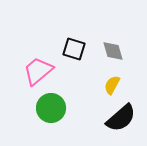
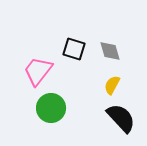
gray diamond: moved 3 px left
pink trapezoid: rotated 12 degrees counterclockwise
black semicircle: rotated 92 degrees counterclockwise
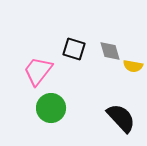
yellow semicircle: moved 21 px right, 19 px up; rotated 108 degrees counterclockwise
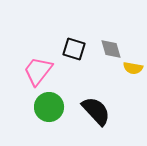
gray diamond: moved 1 px right, 2 px up
yellow semicircle: moved 2 px down
green circle: moved 2 px left, 1 px up
black semicircle: moved 25 px left, 7 px up
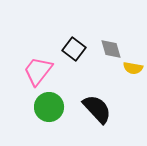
black square: rotated 20 degrees clockwise
black semicircle: moved 1 px right, 2 px up
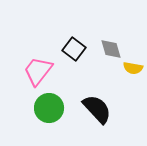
green circle: moved 1 px down
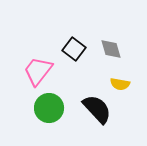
yellow semicircle: moved 13 px left, 16 px down
